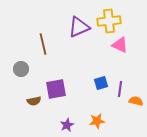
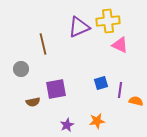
yellow cross: moved 1 px left
purple line: moved 1 px down
brown semicircle: moved 1 px left, 1 px down
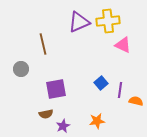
purple triangle: moved 5 px up
pink triangle: moved 3 px right
blue square: rotated 24 degrees counterclockwise
brown semicircle: moved 13 px right, 12 px down
purple star: moved 4 px left, 1 px down
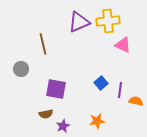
purple square: rotated 20 degrees clockwise
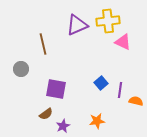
purple triangle: moved 2 px left, 3 px down
pink triangle: moved 3 px up
brown semicircle: rotated 24 degrees counterclockwise
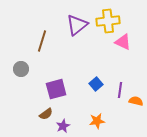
purple triangle: rotated 15 degrees counterclockwise
brown line: moved 1 px left, 3 px up; rotated 30 degrees clockwise
blue square: moved 5 px left, 1 px down
purple square: rotated 25 degrees counterclockwise
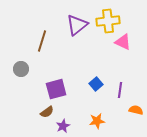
orange semicircle: moved 9 px down
brown semicircle: moved 1 px right, 2 px up
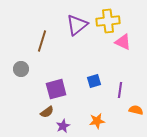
blue square: moved 2 px left, 3 px up; rotated 24 degrees clockwise
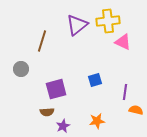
blue square: moved 1 px right, 1 px up
purple line: moved 5 px right, 2 px down
brown semicircle: rotated 32 degrees clockwise
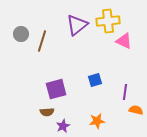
pink triangle: moved 1 px right, 1 px up
gray circle: moved 35 px up
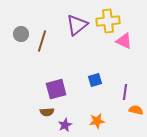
purple star: moved 2 px right, 1 px up
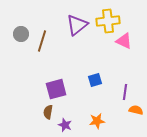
brown semicircle: moved 1 px right; rotated 104 degrees clockwise
purple star: rotated 24 degrees counterclockwise
